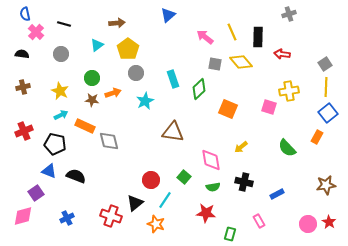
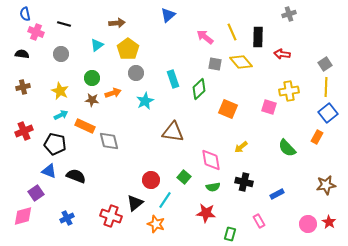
pink cross at (36, 32): rotated 21 degrees counterclockwise
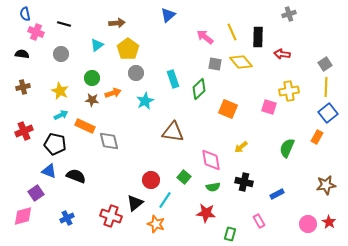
green semicircle at (287, 148): rotated 66 degrees clockwise
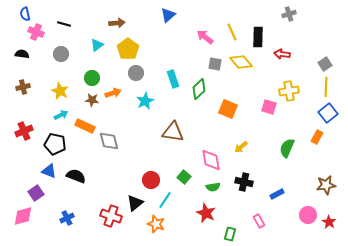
red star at (206, 213): rotated 18 degrees clockwise
pink circle at (308, 224): moved 9 px up
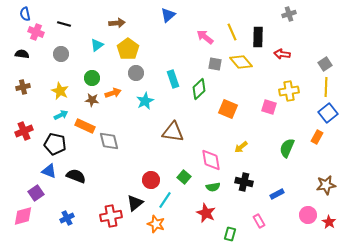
red cross at (111, 216): rotated 30 degrees counterclockwise
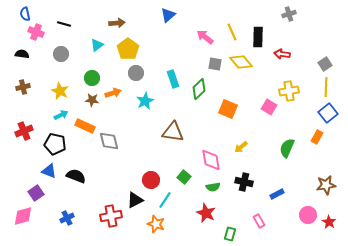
pink square at (269, 107): rotated 14 degrees clockwise
black triangle at (135, 203): moved 3 px up; rotated 12 degrees clockwise
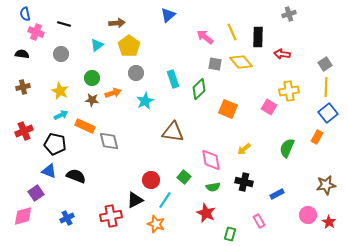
yellow pentagon at (128, 49): moved 1 px right, 3 px up
yellow arrow at (241, 147): moved 3 px right, 2 px down
